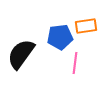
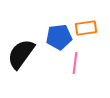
orange rectangle: moved 2 px down
blue pentagon: moved 1 px left
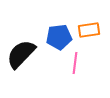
orange rectangle: moved 3 px right, 2 px down
black semicircle: rotated 8 degrees clockwise
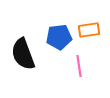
black semicircle: moved 2 px right; rotated 64 degrees counterclockwise
pink line: moved 4 px right, 3 px down; rotated 15 degrees counterclockwise
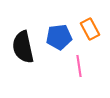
orange rectangle: moved 1 px right, 1 px up; rotated 70 degrees clockwise
black semicircle: moved 7 px up; rotated 8 degrees clockwise
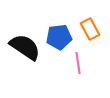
black semicircle: moved 2 px right; rotated 136 degrees clockwise
pink line: moved 1 px left, 3 px up
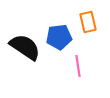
orange rectangle: moved 2 px left, 7 px up; rotated 15 degrees clockwise
pink line: moved 3 px down
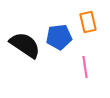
black semicircle: moved 2 px up
pink line: moved 7 px right, 1 px down
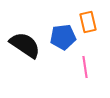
blue pentagon: moved 4 px right
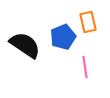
blue pentagon: rotated 15 degrees counterclockwise
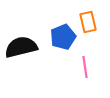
black semicircle: moved 4 px left, 2 px down; rotated 48 degrees counterclockwise
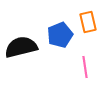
blue pentagon: moved 3 px left, 2 px up
